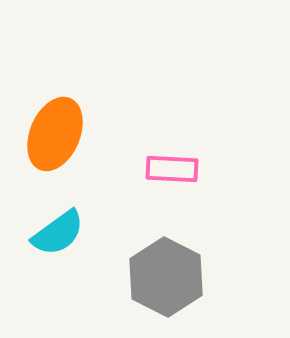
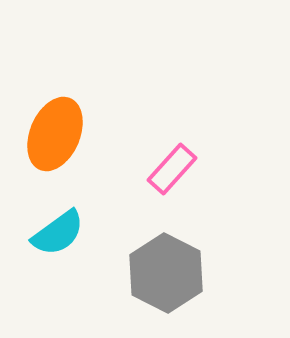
pink rectangle: rotated 51 degrees counterclockwise
gray hexagon: moved 4 px up
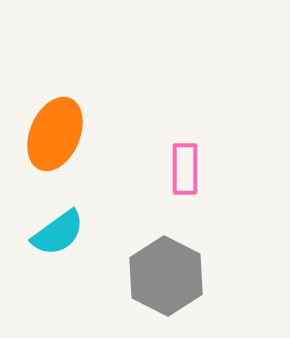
pink rectangle: moved 13 px right; rotated 42 degrees counterclockwise
gray hexagon: moved 3 px down
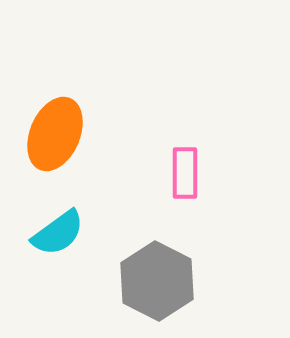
pink rectangle: moved 4 px down
gray hexagon: moved 9 px left, 5 px down
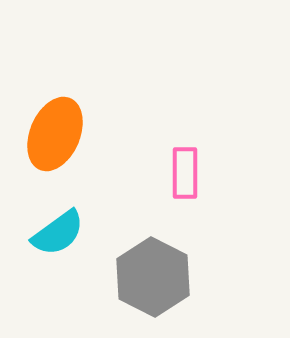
gray hexagon: moved 4 px left, 4 px up
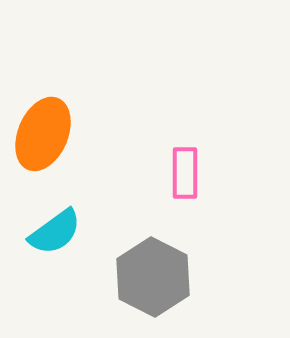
orange ellipse: moved 12 px left
cyan semicircle: moved 3 px left, 1 px up
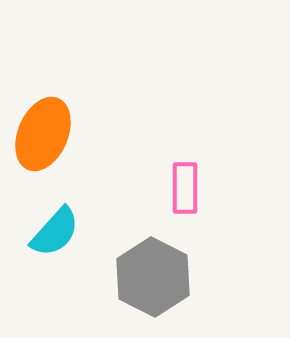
pink rectangle: moved 15 px down
cyan semicircle: rotated 12 degrees counterclockwise
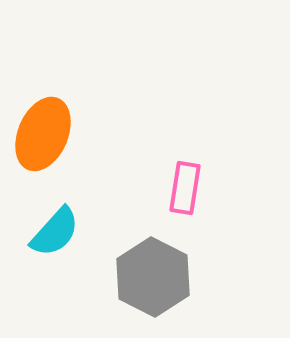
pink rectangle: rotated 9 degrees clockwise
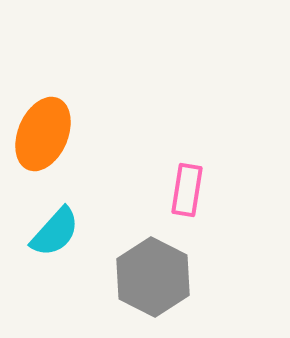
pink rectangle: moved 2 px right, 2 px down
